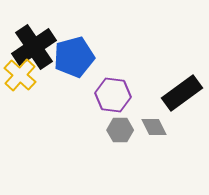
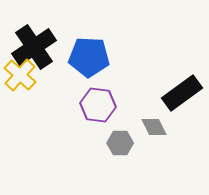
blue pentagon: moved 15 px right; rotated 18 degrees clockwise
purple hexagon: moved 15 px left, 10 px down
gray hexagon: moved 13 px down
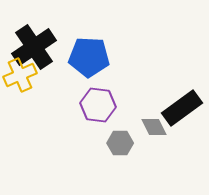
yellow cross: rotated 24 degrees clockwise
black rectangle: moved 15 px down
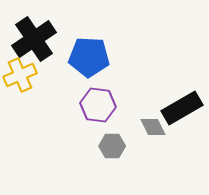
black cross: moved 8 px up
black rectangle: rotated 6 degrees clockwise
gray diamond: moved 1 px left
gray hexagon: moved 8 px left, 3 px down
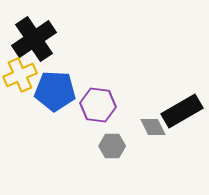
blue pentagon: moved 34 px left, 34 px down
black rectangle: moved 3 px down
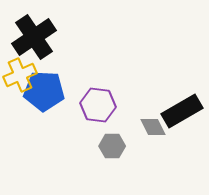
black cross: moved 2 px up
blue pentagon: moved 11 px left
